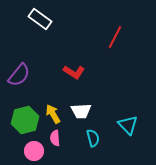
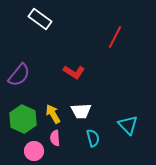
green hexagon: moved 2 px left, 1 px up; rotated 20 degrees counterclockwise
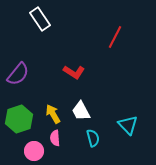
white rectangle: rotated 20 degrees clockwise
purple semicircle: moved 1 px left, 1 px up
white trapezoid: rotated 65 degrees clockwise
green hexagon: moved 4 px left; rotated 16 degrees clockwise
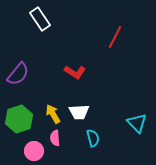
red L-shape: moved 1 px right
white trapezoid: moved 2 px left, 1 px down; rotated 65 degrees counterclockwise
cyan triangle: moved 9 px right, 2 px up
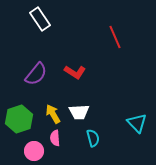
red line: rotated 50 degrees counterclockwise
purple semicircle: moved 18 px right
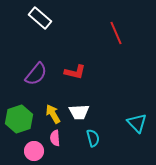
white rectangle: moved 1 px up; rotated 15 degrees counterclockwise
red line: moved 1 px right, 4 px up
red L-shape: rotated 20 degrees counterclockwise
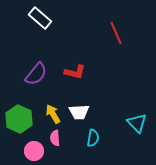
green hexagon: rotated 16 degrees counterclockwise
cyan semicircle: rotated 24 degrees clockwise
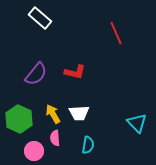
white trapezoid: moved 1 px down
cyan semicircle: moved 5 px left, 7 px down
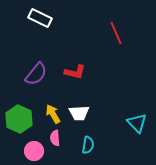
white rectangle: rotated 15 degrees counterclockwise
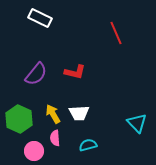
cyan semicircle: rotated 114 degrees counterclockwise
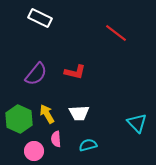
red line: rotated 30 degrees counterclockwise
yellow arrow: moved 6 px left
pink semicircle: moved 1 px right, 1 px down
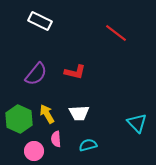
white rectangle: moved 3 px down
